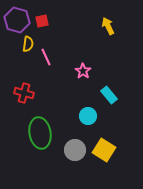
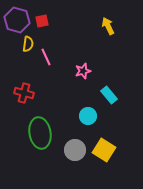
pink star: rotated 21 degrees clockwise
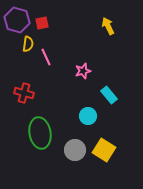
red square: moved 2 px down
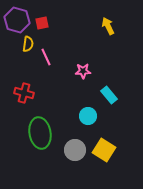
pink star: rotated 14 degrees clockwise
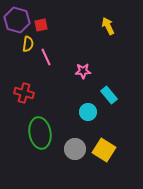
red square: moved 1 px left, 2 px down
cyan circle: moved 4 px up
gray circle: moved 1 px up
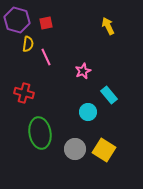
red square: moved 5 px right, 2 px up
pink star: rotated 21 degrees counterclockwise
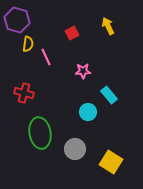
red square: moved 26 px right, 10 px down; rotated 16 degrees counterclockwise
pink star: rotated 21 degrees clockwise
yellow square: moved 7 px right, 12 px down
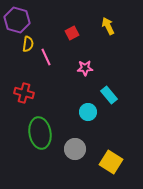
pink star: moved 2 px right, 3 px up
